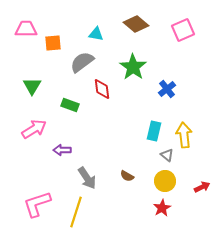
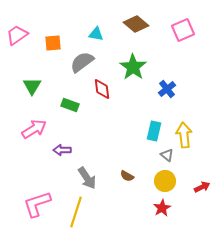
pink trapezoid: moved 9 px left, 6 px down; rotated 35 degrees counterclockwise
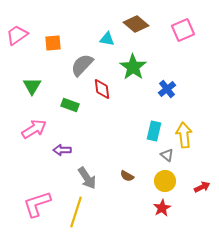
cyan triangle: moved 11 px right, 5 px down
gray semicircle: moved 3 px down; rotated 10 degrees counterclockwise
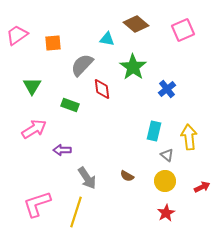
yellow arrow: moved 5 px right, 2 px down
red star: moved 4 px right, 5 px down
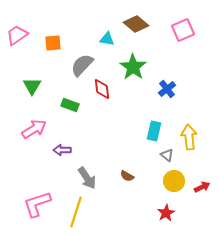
yellow circle: moved 9 px right
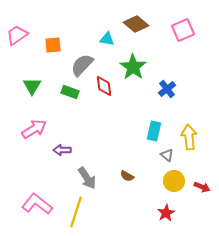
orange square: moved 2 px down
red diamond: moved 2 px right, 3 px up
green rectangle: moved 13 px up
red arrow: rotated 49 degrees clockwise
pink L-shape: rotated 56 degrees clockwise
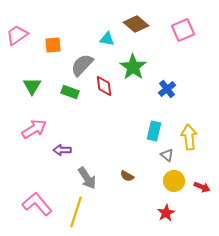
pink L-shape: rotated 12 degrees clockwise
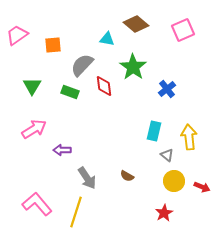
red star: moved 2 px left
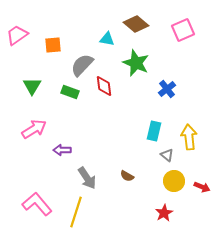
green star: moved 3 px right, 4 px up; rotated 12 degrees counterclockwise
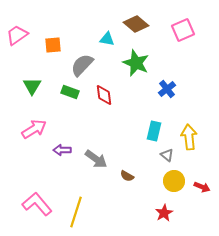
red diamond: moved 9 px down
gray arrow: moved 9 px right, 19 px up; rotated 20 degrees counterclockwise
